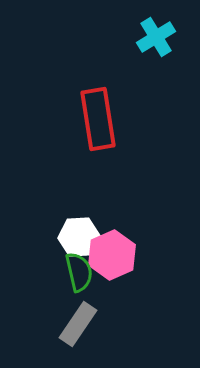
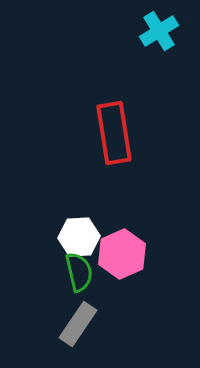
cyan cross: moved 3 px right, 6 px up
red rectangle: moved 16 px right, 14 px down
pink hexagon: moved 10 px right, 1 px up
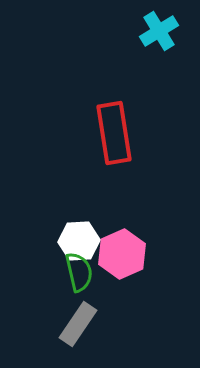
white hexagon: moved 4 px down
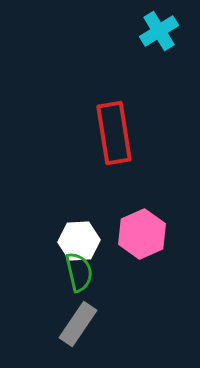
pink hexagon: moved 20 px right, 20 px up
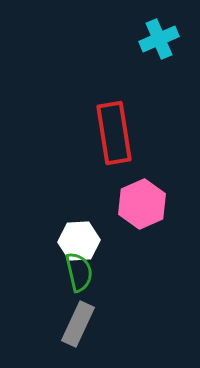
cyan cross: moved 8 px down; rotated 9 degrees clockwise
pink hexagon: moved 30 px up
gray rectangle: rotated 9 degrees counterclockwise
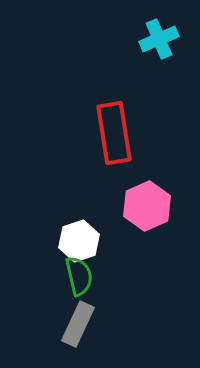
pink hexagon: moved 5 px right, 2 px down
white hexagon: rotated 15 degrees counterclockwise
green semicircle: moved 4 px down
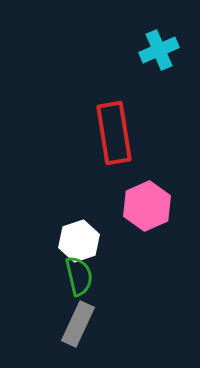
cyan cross: moved 11 px down
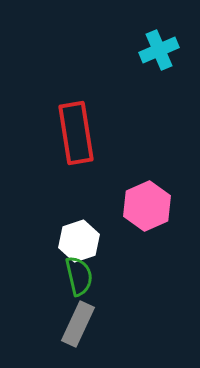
red rectangle: moved 38 px left
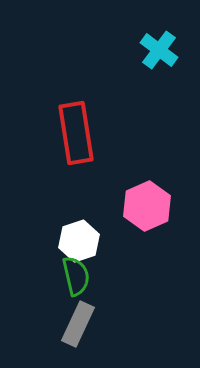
cyan cross: rotated 30 degrees counterclockwise
green semicircle: moved 3 px left
